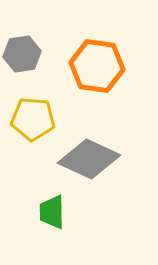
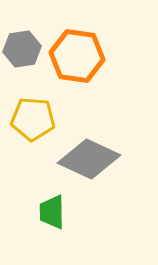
gray hexagon: moved 5 px up
orange hexagon: moved 20 px left, 10 px up
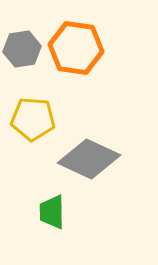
orange hexagon: moved 1 px left, 8 px up
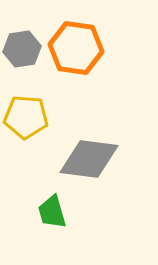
yellow pentagon: moved 7 px left, 2 px up
gray diamond: rotated 18 degrees counterclockwise
green trapezoid: rotated 15 degrees counterclockwise
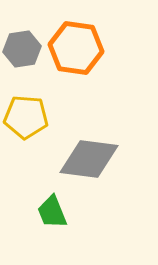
green trapezoid: rotated 6 degrees counterclockwise
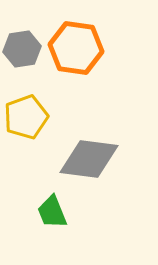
yellow pentagon: rotated 24 degrees counterclockwise
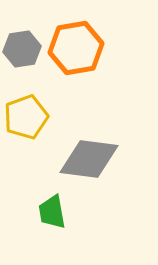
orange hexagon: rotated 18 degrees counterclockwise
green trapezoid: rotated 12 degrees clockwise
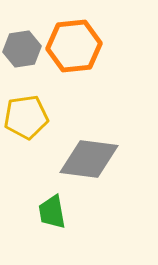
orange hexagon: moved 2 px left, 2 px up; rotated 4 degrees clockwise
yellow pentagon: rotated 12 degrees clockwise
